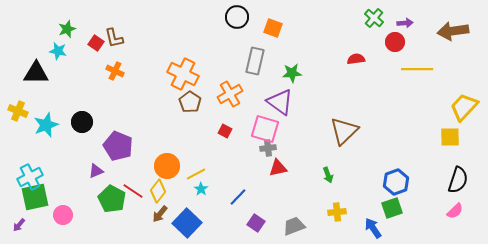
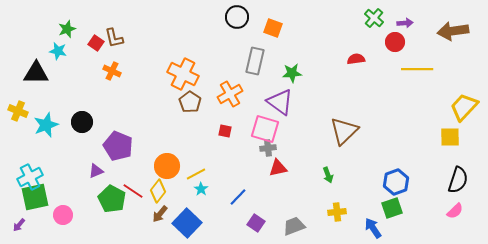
orange cross at (115, 71): moved 3 px left
red square at (225, 131): rotated 16 degrees counterclockwise
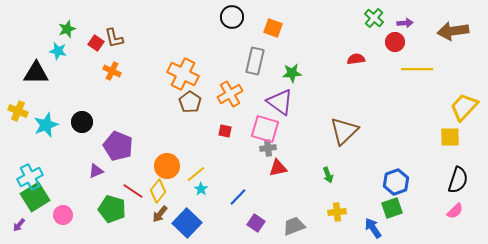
black circle at (237, 17): moved 5 px left
yellow line at (196, 174): rotated 12 degrees counterclockwise
green square at (35, 197): rotated 20 degrees counterclockwise
green pentagon at (112, 199): moved 10 px down; rotated 12 degrees counterclockwise
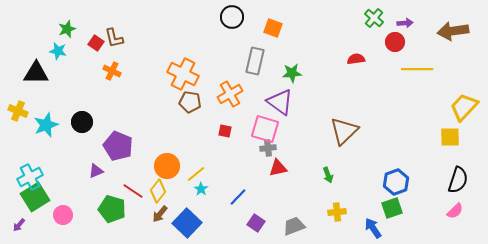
brown pentagon at (190, 102): rotated 25 degrees counterclockwise
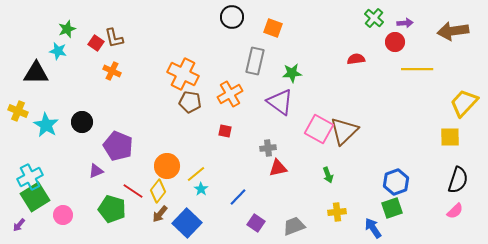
yellow trapezoid at (464, 107): moved 4 px up
cyan star at (46, 125): rotated 20 degrees counterclockwise
pink square at (265, 129): moved 54 px right; rotated 12 degrees clockwise
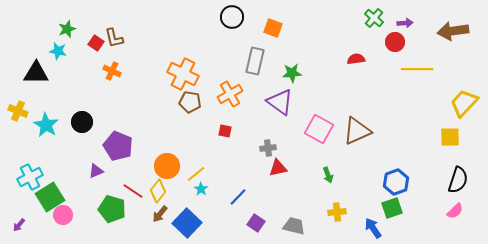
brown triangle at (344, 131): moved 13 px right; rotated 20 degrees clockwise
green square at (35, 197): moved 15 px right
gray trapezoid at (294, 226): rotated 35 degrees clockwise
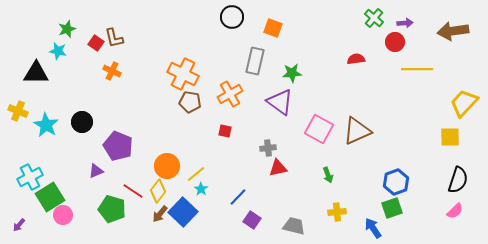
blue square at (187, 223): moved 4 px left, 11 px up
purple square at (256, 223): moved 4 px left, 3 px up
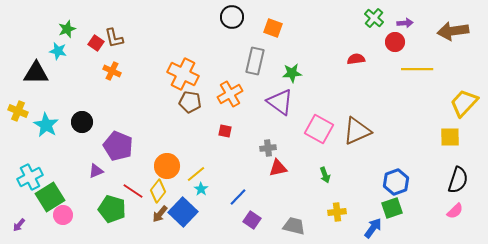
green arrow at (328, 175): moved 3 px left
blue arrow at (373, 228): rotated 70 degrees clockwise
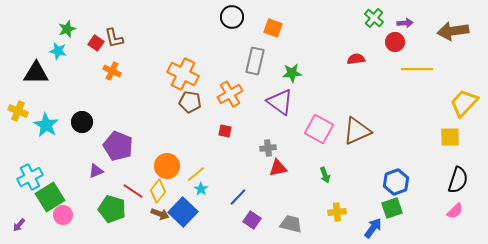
brown arrow at (160, 214): rotated 108 degrees counterclockwise
gray trapezoid at (294, 226): moved 3 px left, 2 px up
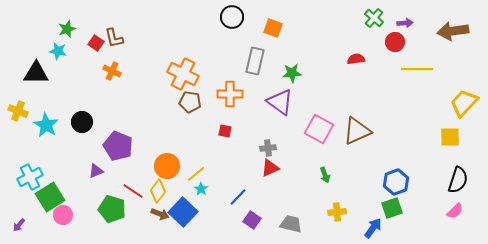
orange cross at (230, 94): rotated 30 degrees clockwise
red triangle at (278, 168): moved 8 px left; rotated 12 degrees counterclockwise
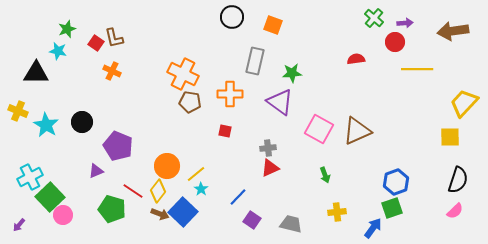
orange square at (273, 28): moved 3 px up
green square at (50, 197): rotated 12 degrees counterclockwise
